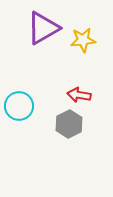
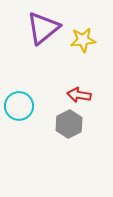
purple triangle: rotated 9 degrees counterclockwise
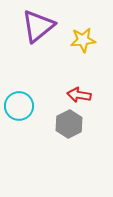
purple triangle: moved 5 px left, 2 px up
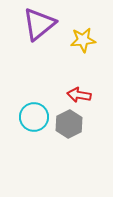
purple triangle: moved 1 px right, 2 px up
cyan circle: moved 15 px right, 11 px down
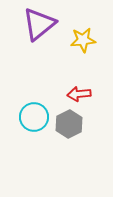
red arrow: moved 1 px up; rotated 15 degrees counterclockwise
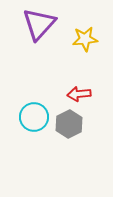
purple triangle: rotated 9 degrees counterclockwise
yellow star: moved 2 px right, 1 px up
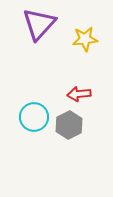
gray hexagon: moved 1 px down
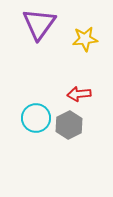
purple triangle: rotated 6 degrees counterclockwise
cyan circle: moved 2 px right, 1 px down
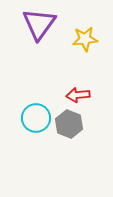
red arrow: moved 1 px left, 1 px down
gray hexagon: moved 1 px up; rotated 12 degrees counterclockwise
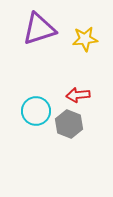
purple triangle: moved 5 px down; rotated 36 degrees clockwise
cyan circle: moved 7 px up
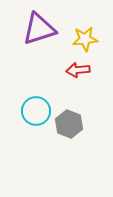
red arrow: moved 25 px up
